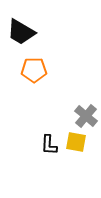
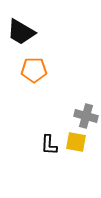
gray cross: rotated 25 degrees counterclockwise
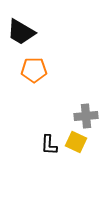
gray cross: rotated 20 degrees counterclockwise
yellow square: rotated 15 degrees clockwise
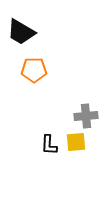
yellow square: rotated 30 degrees counterclockwise
